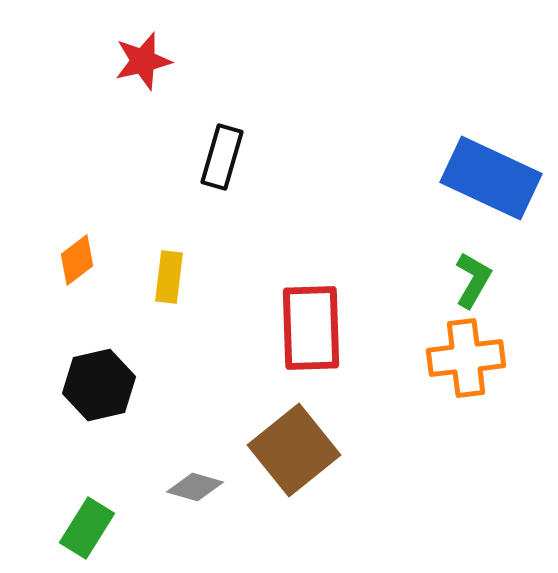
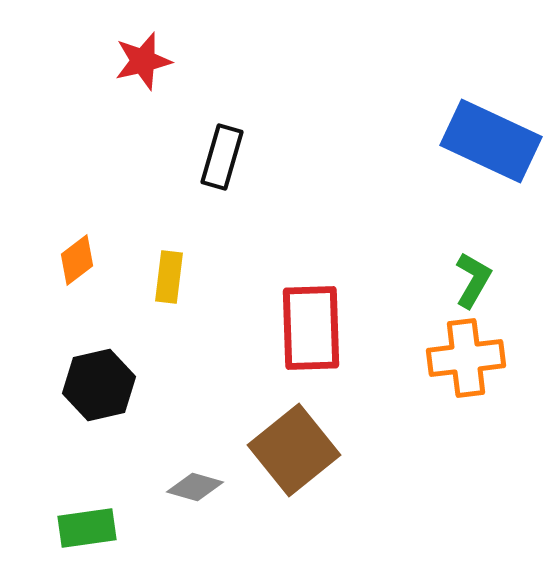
blue rectangle: moved 37 px up
green rectangle: rotated 50 degrees clockwise
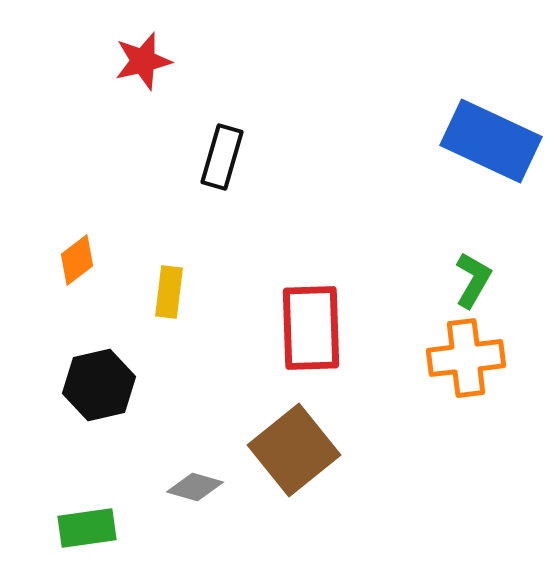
yellow rectangle: moved 15 px down
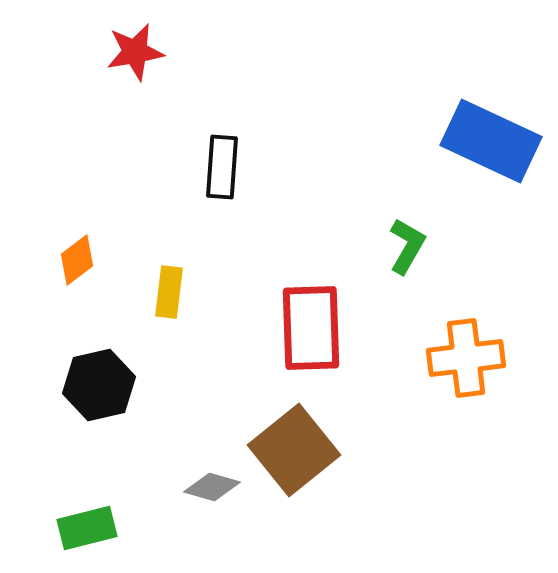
red star: moved 8 px left, 9 px up; rotated 4 degrees clockwise
black rectangle: moved 10 px down; rotated 12 degrees counterclockwise
green L-shape: moved 66 px left, 34 px up
gray diamond: moved 17 px right
green rectangle: rotated 6 degrees counterclockwise
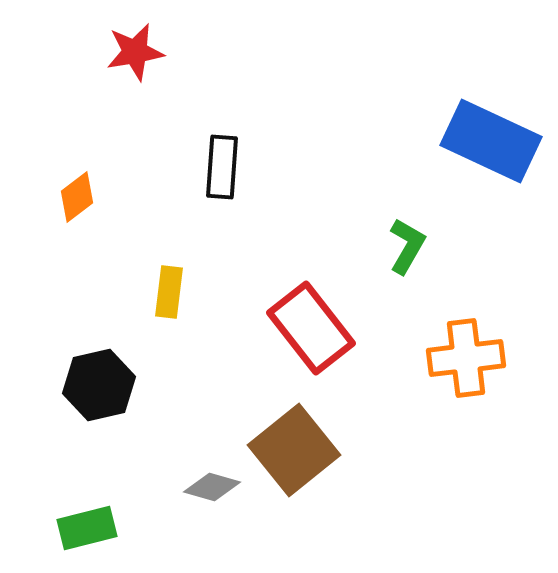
orange diamond: moved 63 px up
red rectangle: rotated 36 degrees counterclockwise
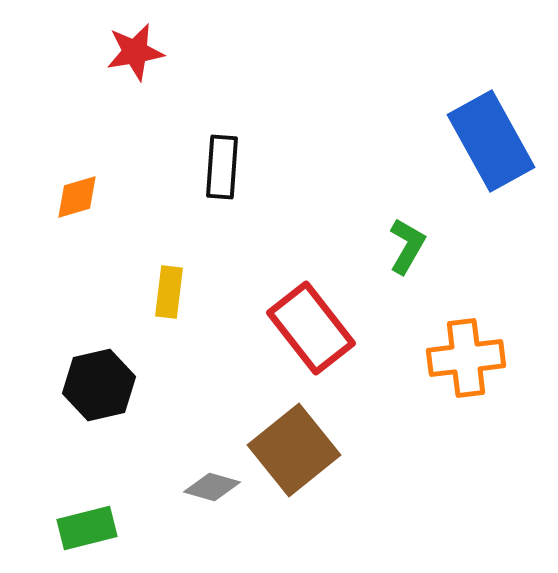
blue rectangle: rotated 36 degrees clockwise
orange diamond: rotated 21 degrees clockwise
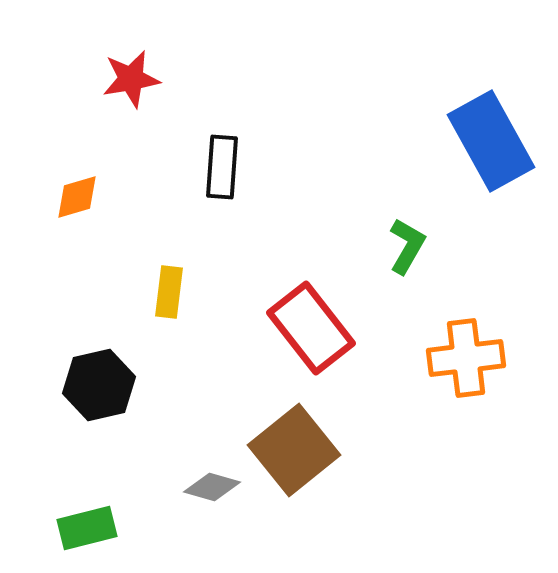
red star: moved 4 px left, 27 px down
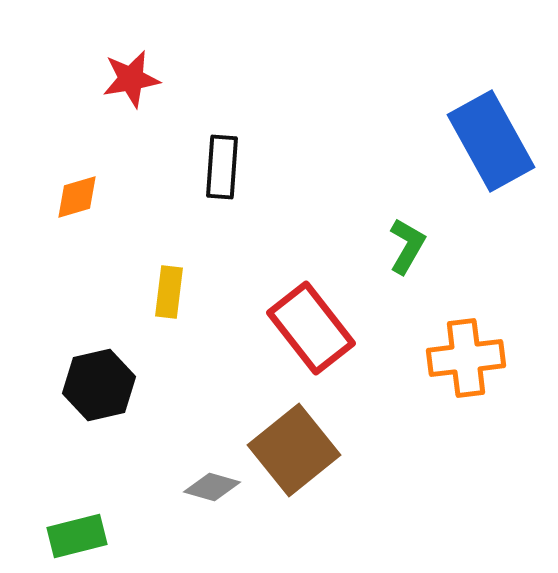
green rectangle: moved 10 px left, 8 px down
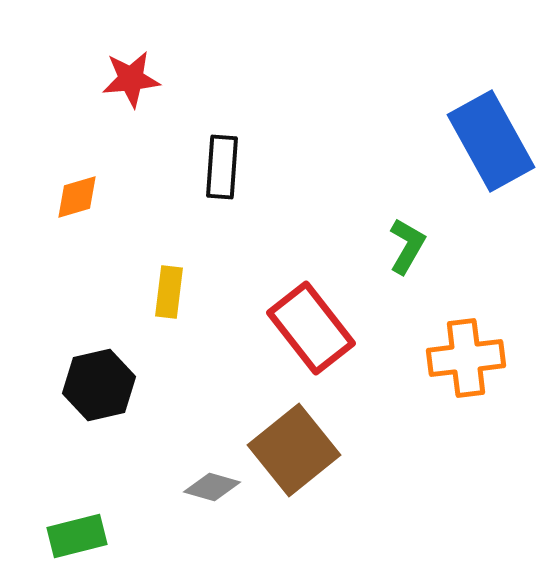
red star: rotated 4 degrees clockwise
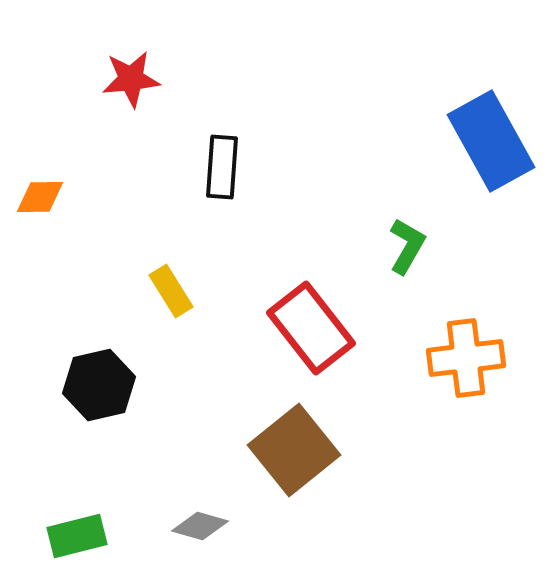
orange diamond: moved 37 px left; rotated 15 degrees clockwise
yellow rectangle: moved 2 px right, 1 px up; rotated 39 degrees counterclockwise
gray diamond: moved 12 px left, 39 px down
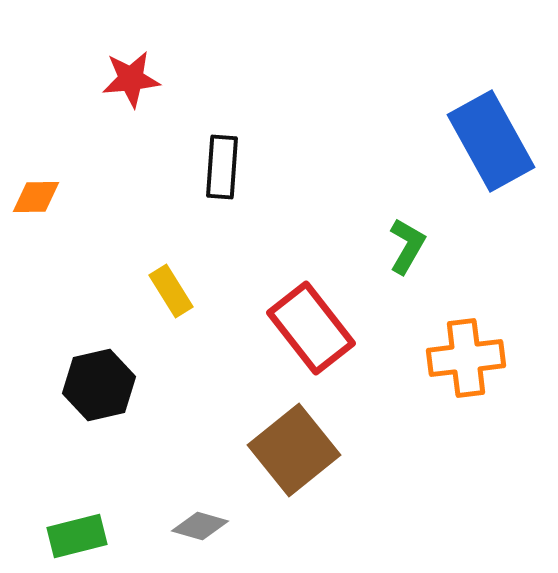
orange diamond: moved 4 px left
